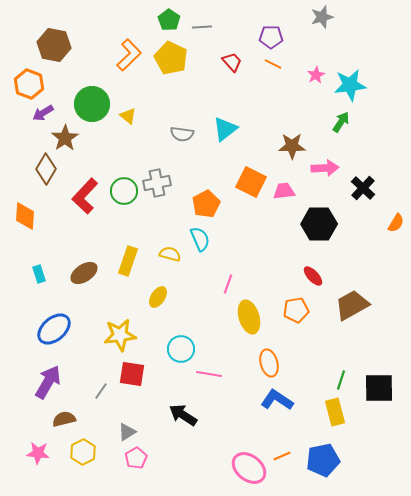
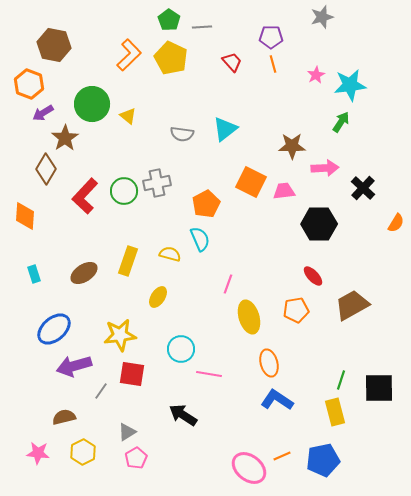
orange line at (273, 64): rotated 48 degrees clockwise
cyan rectangle at (39, 274): moved 5 px left
purple arrow at (48, 382): moved 26 px right, 16 px up; rotated 136 degrees counterclockwise
brown semicircle at (64, 419): moved 2 px up
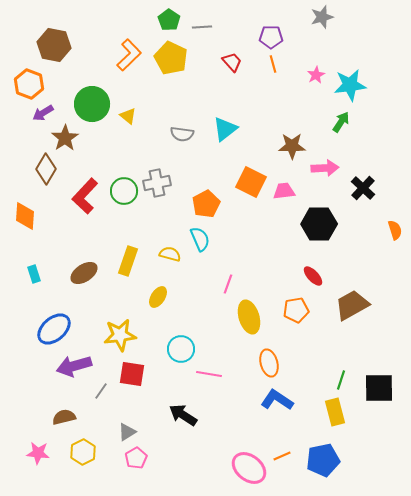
orange semicircle at (396, 223): moved 1 px left, 7 px down; rotated 48 degrees counterclockwise
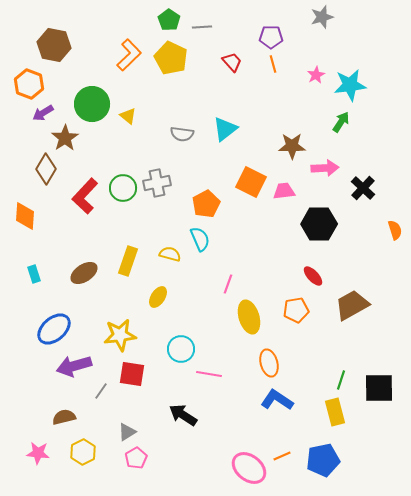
green circle at (124, 191): moved 1 px left, 3 px up
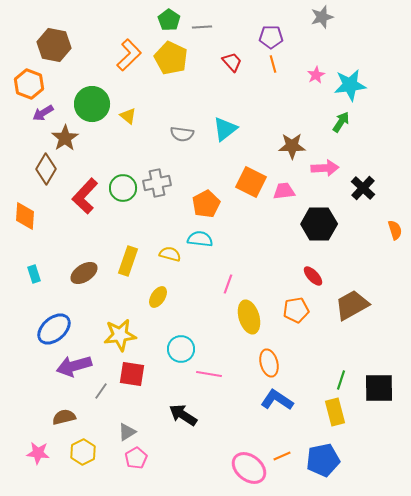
cyan semicircle at (200, 239): rotated 60 degrees counterclockwise
